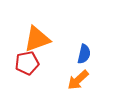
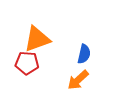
red pentagon: rotated 15 degrees clockwise
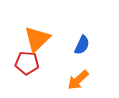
orange triangle: rotated 24 degrees counterclockwise
blue semicircle: moved 2 px left, 9 px up; rotated 12 degrees clockwise
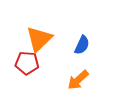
orange triangle: moved 2 px right
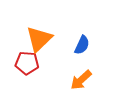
orange arrow: moved 3 px right
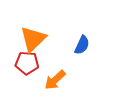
orange triangle: moved 6 px left
orange arrow: moved 26 px left
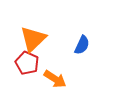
red pentagon: rotated 20 degrees clockwise
orange arrow: moved 1 px up; rotated 105 degrees counterclockwise
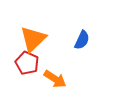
blue semicircle: moved 5 px up
